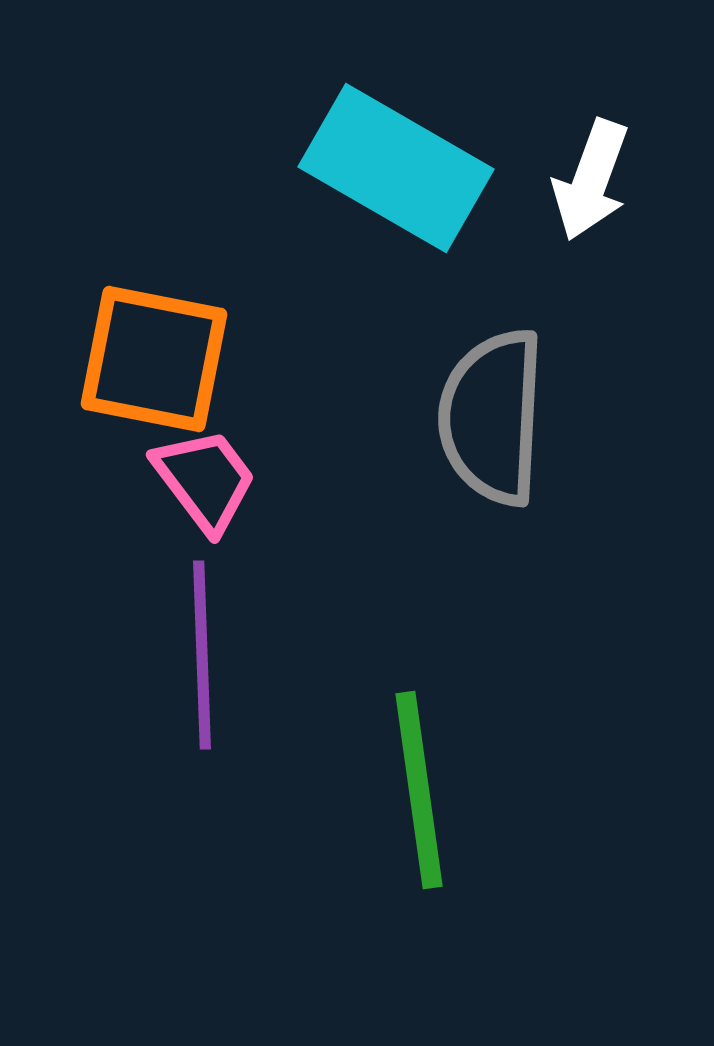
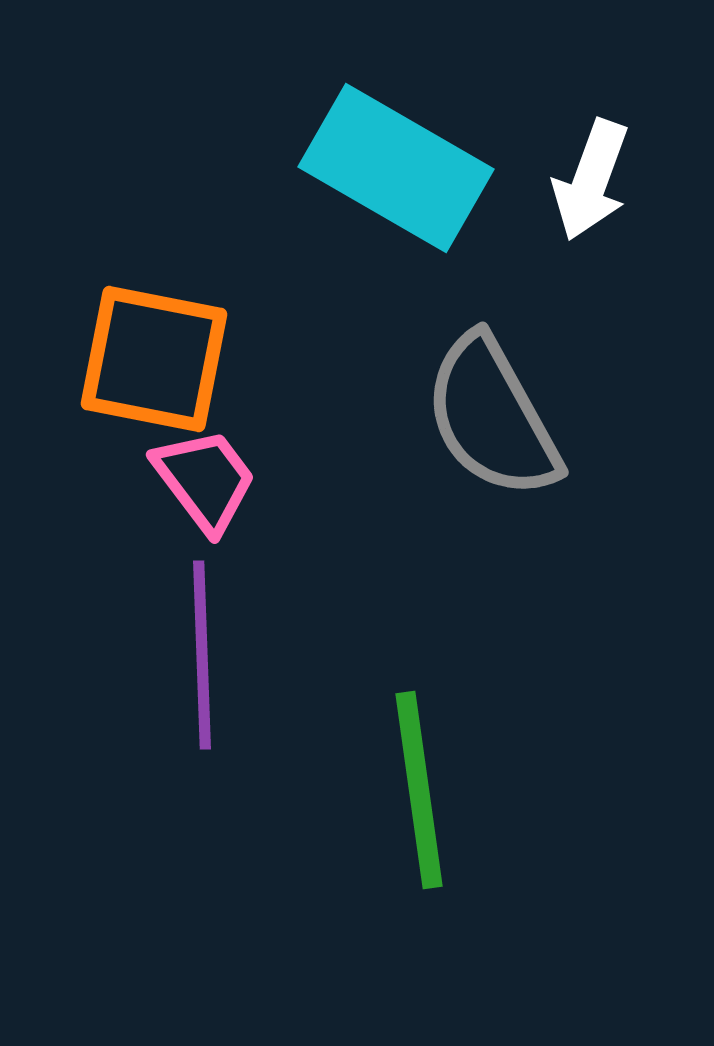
gray semicircle: rotated 32 degrees counterclockwise
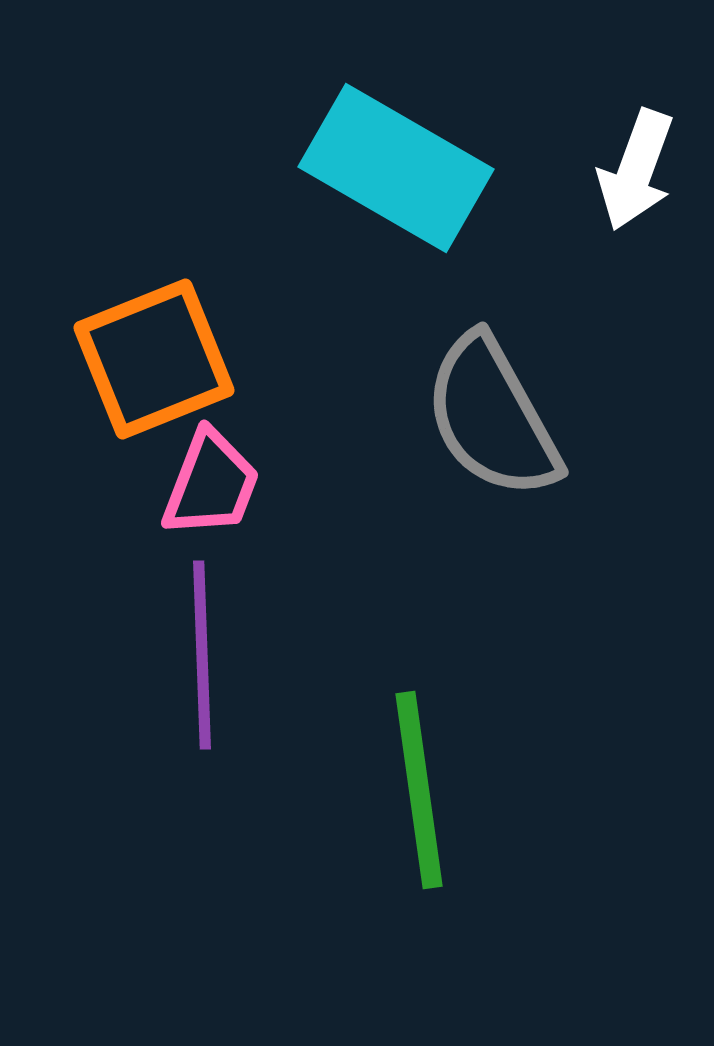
white arrow: moved 45 px right, 10 px up
orange square: rotated 33 degrees counterclockwise
pink trapezoid: moved 6 px right, 4 px down; rotated 58 degrees clockwise
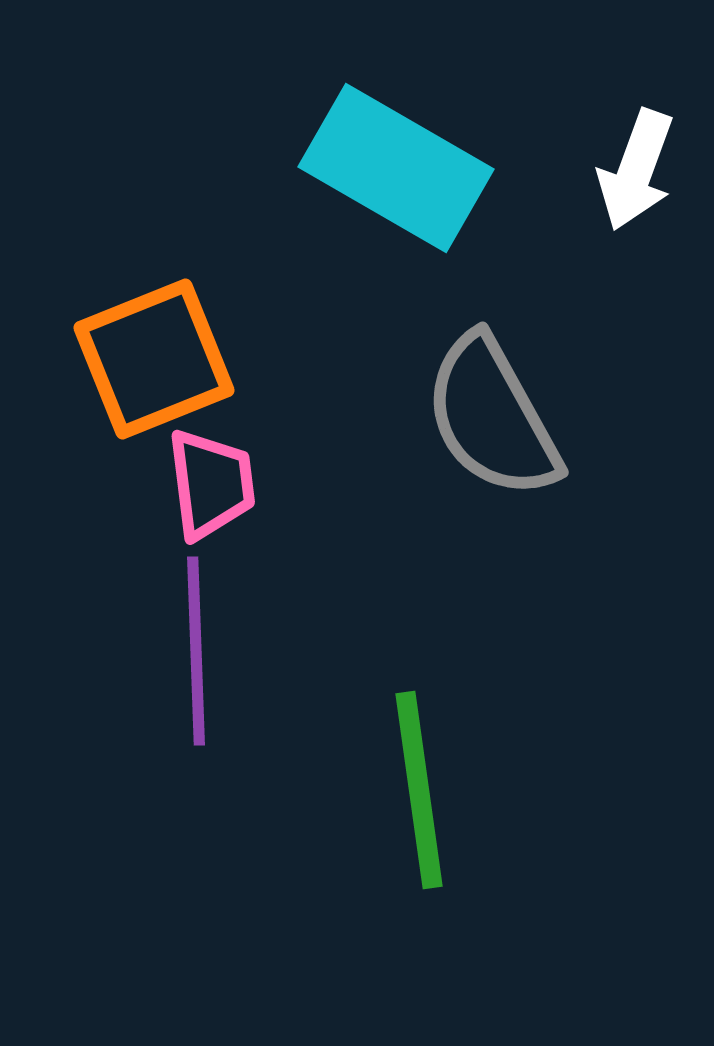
pink trapezoid: rotated 28 degrees counterclockwise
purple line: moved 6 px left, 4 px up
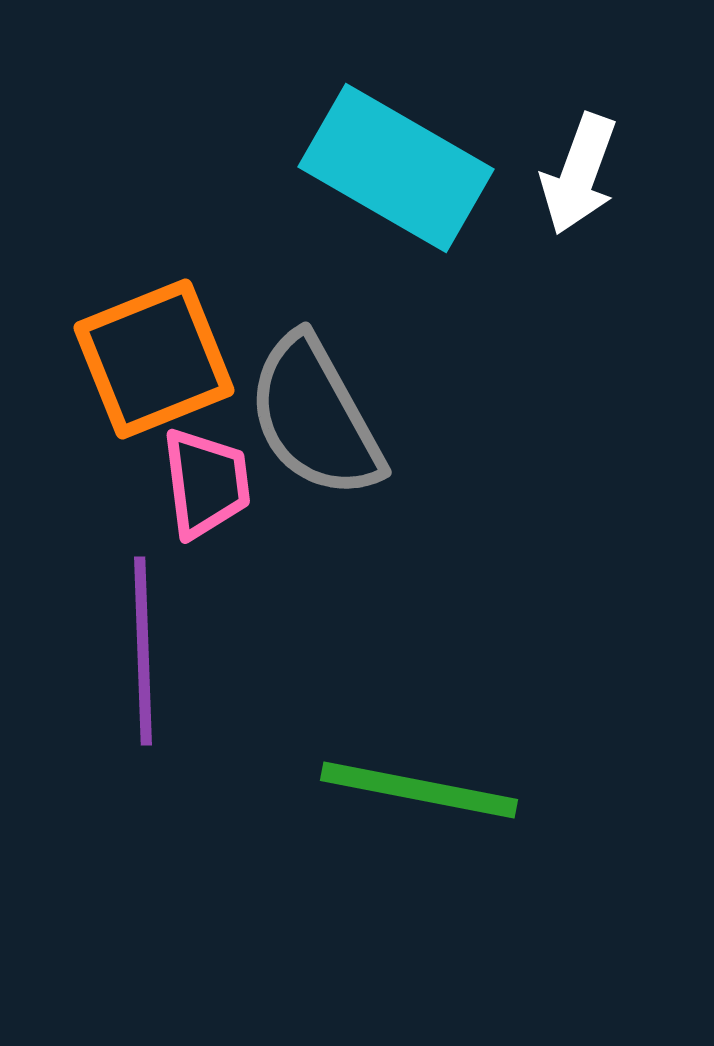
white arrow: moved 57 px left, 4 px down
gray semicircle: moved 177 px left
pink trapezoid: moved 5 px left, 1 px up
purple line: moved 53 px left
green line: rotated 71 degrees counterclockwise
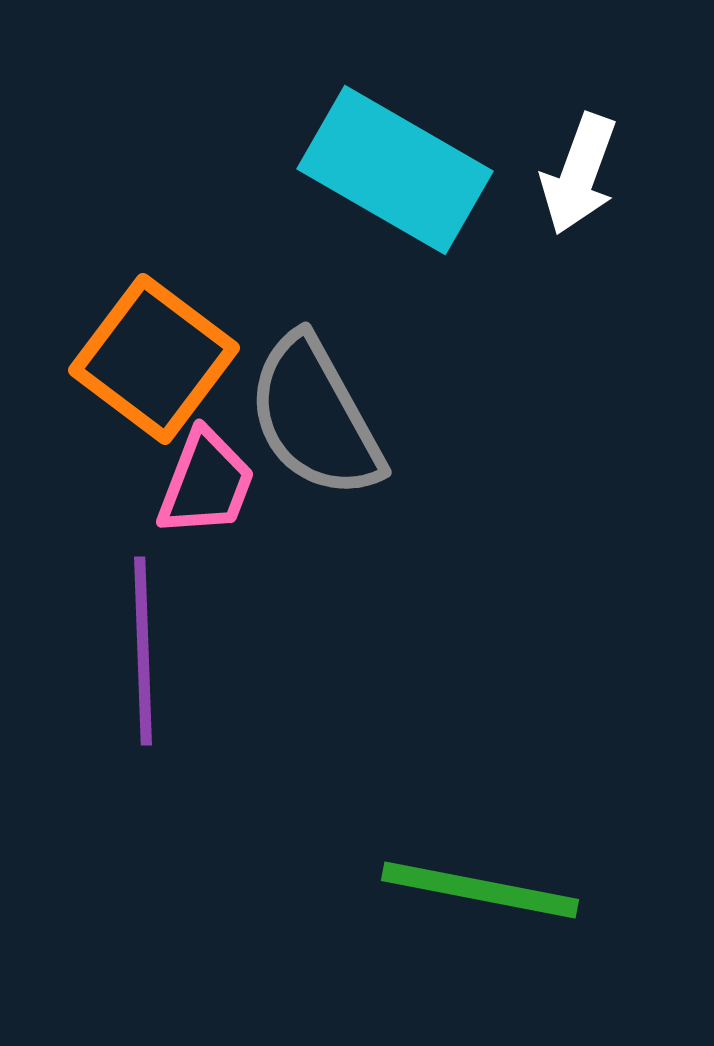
cyan rectangle: moved 1 px left, 2 px down
orange square: rotated 31 degrees counterclockwise
pink trapezoid: rotated 28 degrees clockwise
green line: moved 61 px right, 100 px down
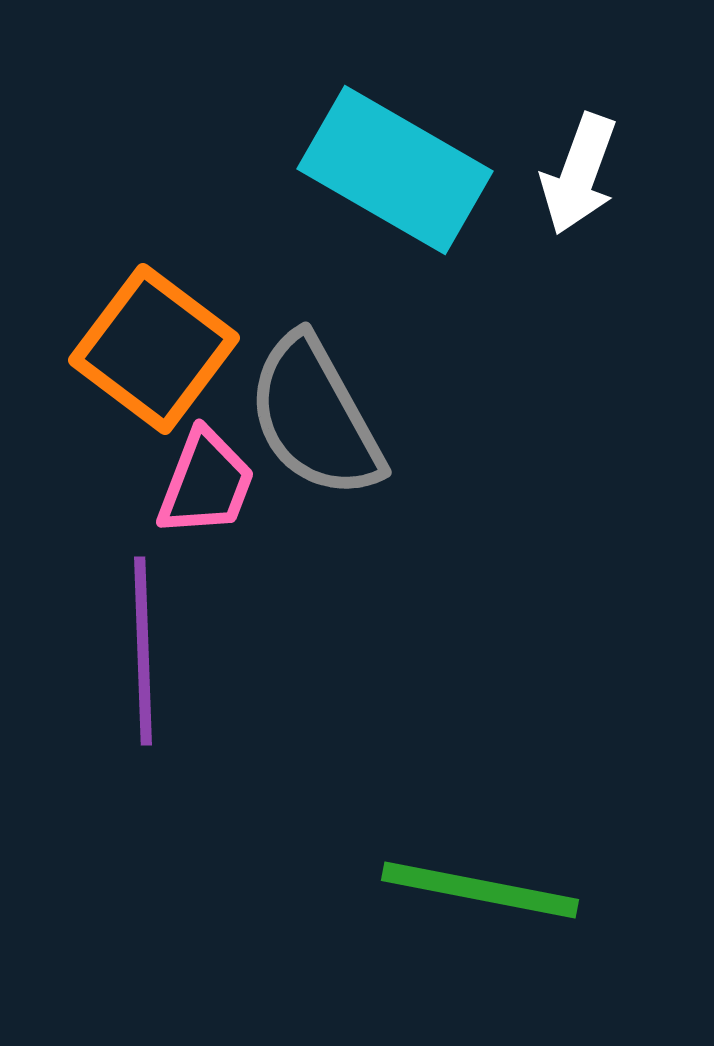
orange square: moved 10 px up
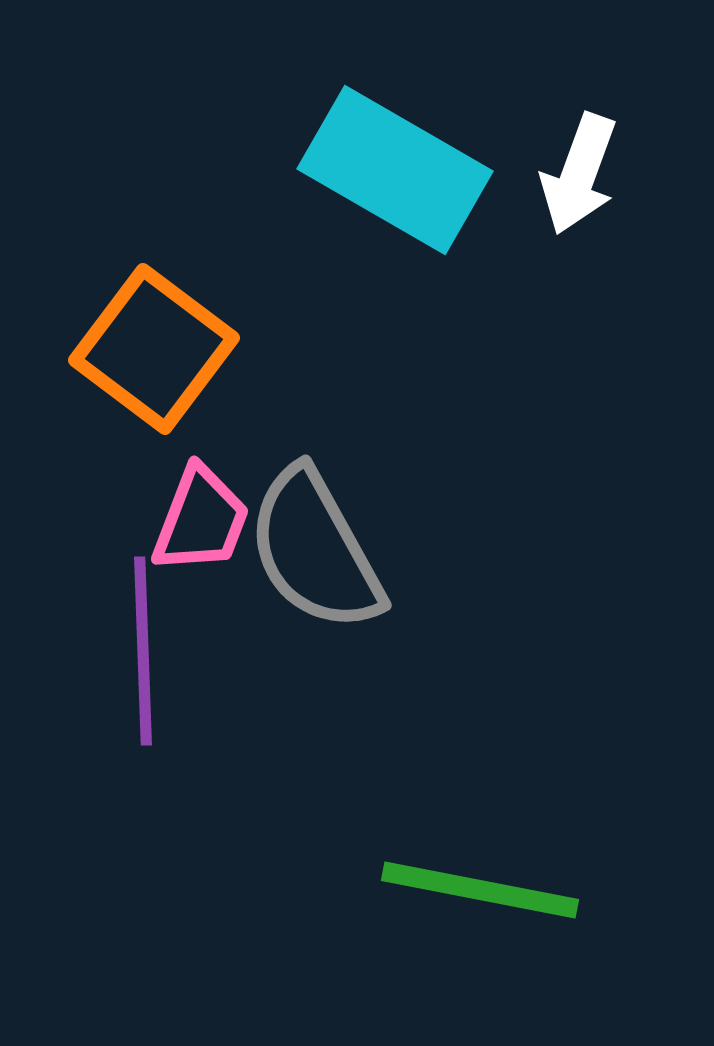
gray semicircle: moved 133 px down
pink trapezoid: moved 5 px left, 37 px down
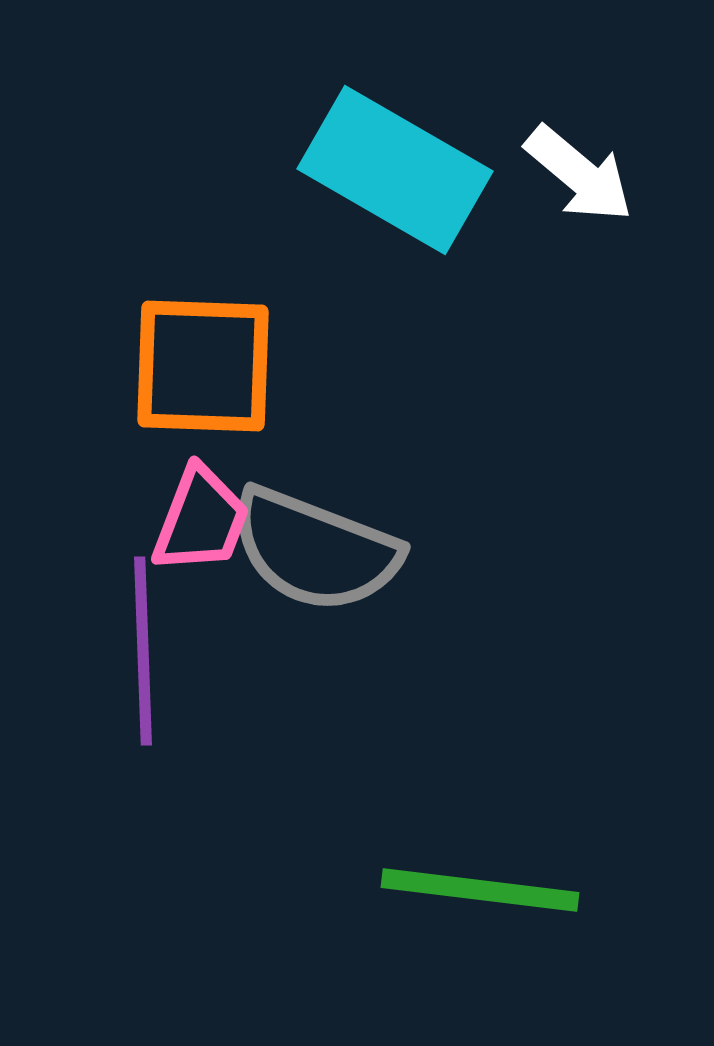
white arrow: rotated 70 degrees counterclockwise
orange square: moved 49 px right, 17 px down; rotated 35 degrees counterclockwise
gray semicircle: rotated 40 degrees counterclockwise
green line: rotated 4 degrees counterclockwise
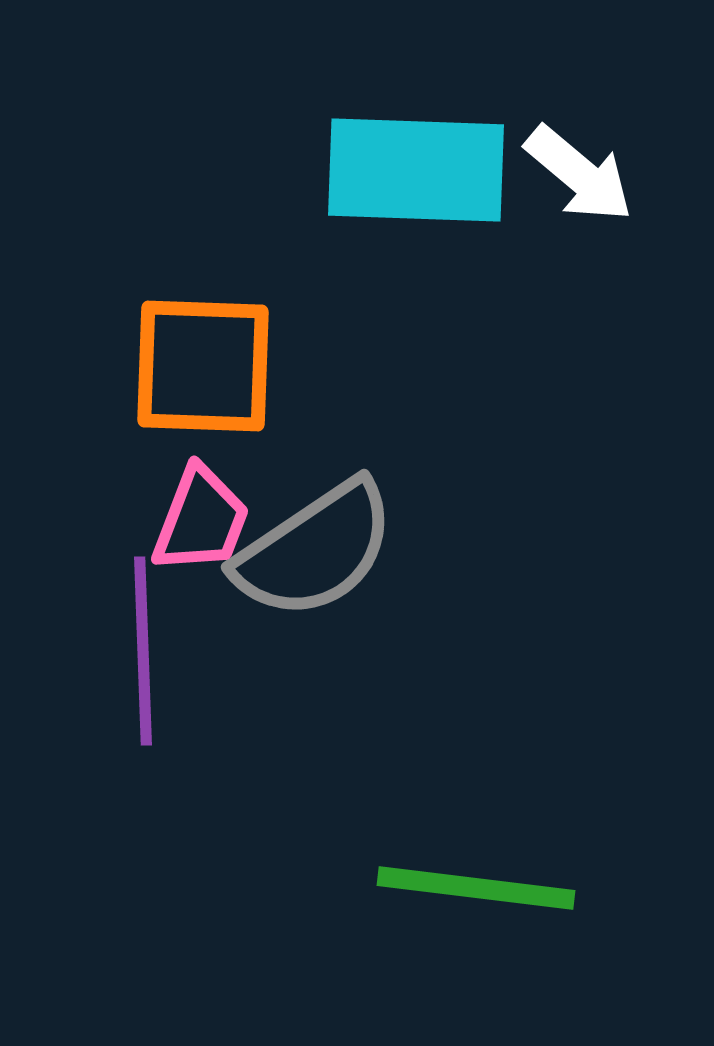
cyan rectangle: moved 21 px right; rotated 28 degrees counterclockwise
gray semicircle: rotated 55 degrees counterclockwise
green line: moved 4 px left, 2 px up
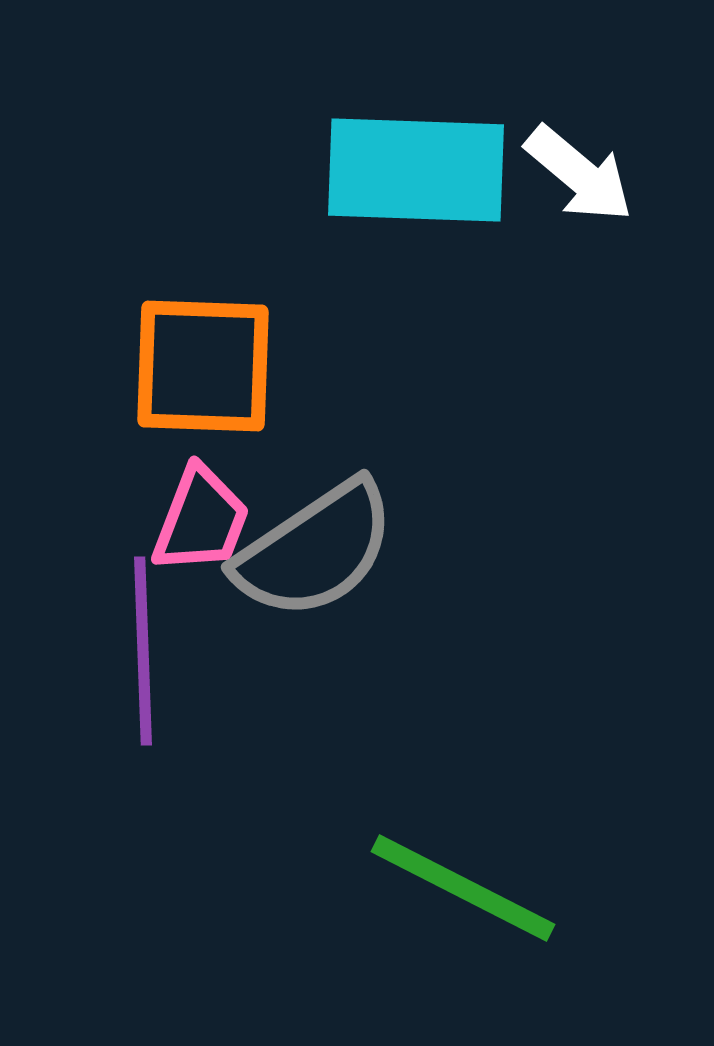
green line: moved 13 px left; rotated 20 degrees clockwise
